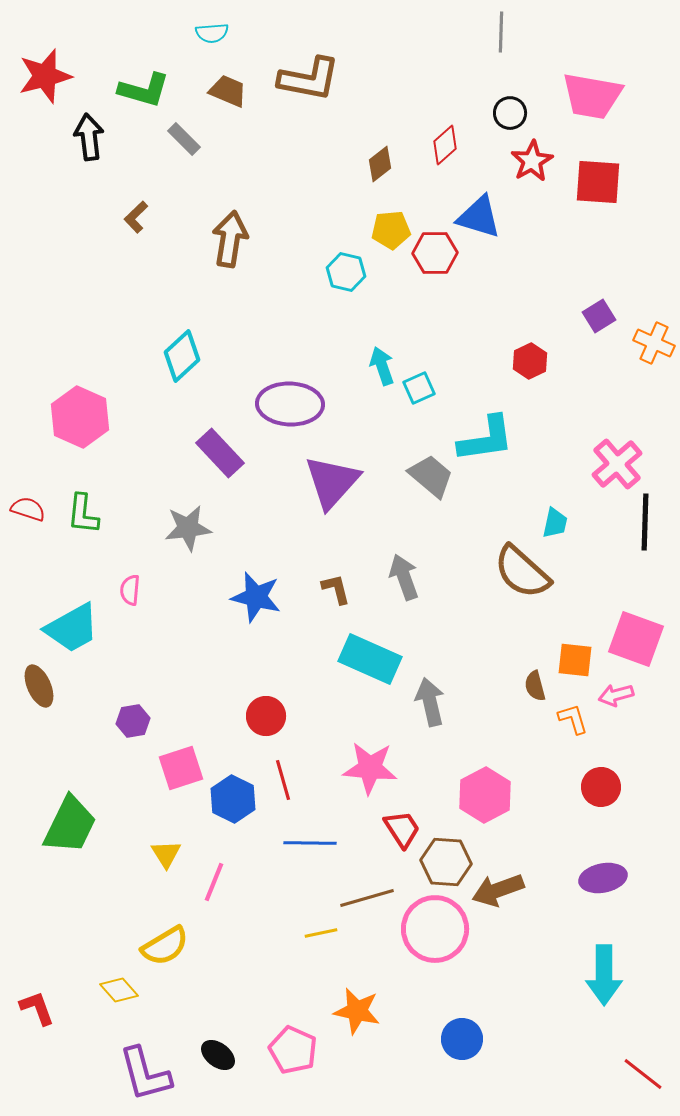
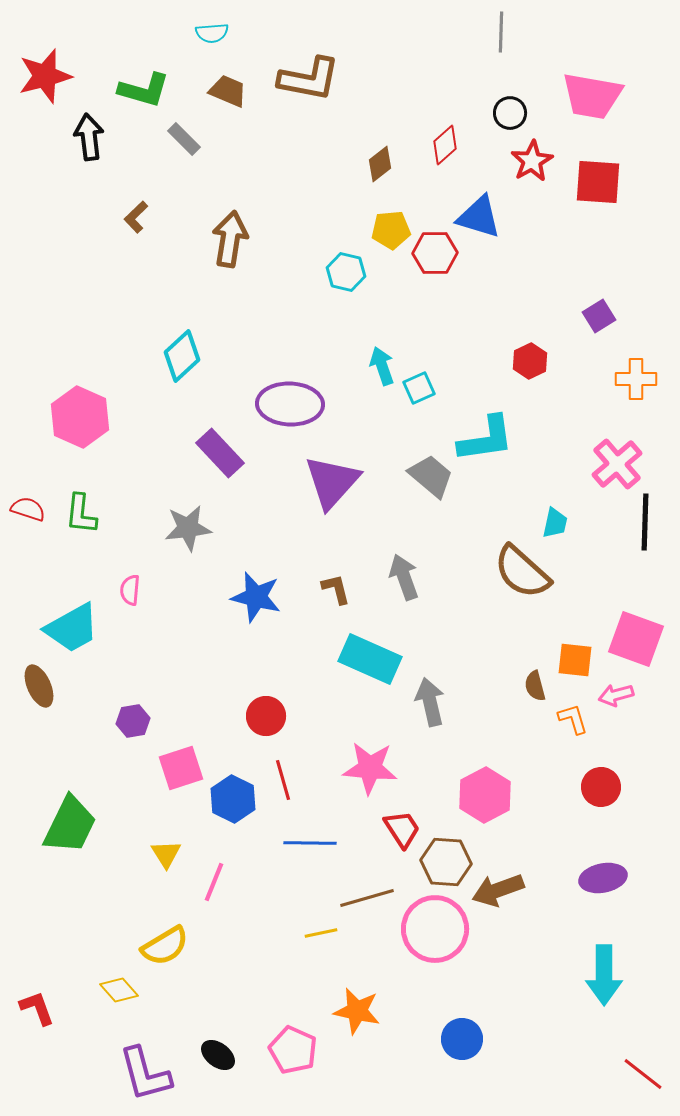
orange cross at (654, 343): moved 18 px left, 36 px down; rotated 24 degrees counterclockwise
green L-shape at (83, 514): moved 2 px left
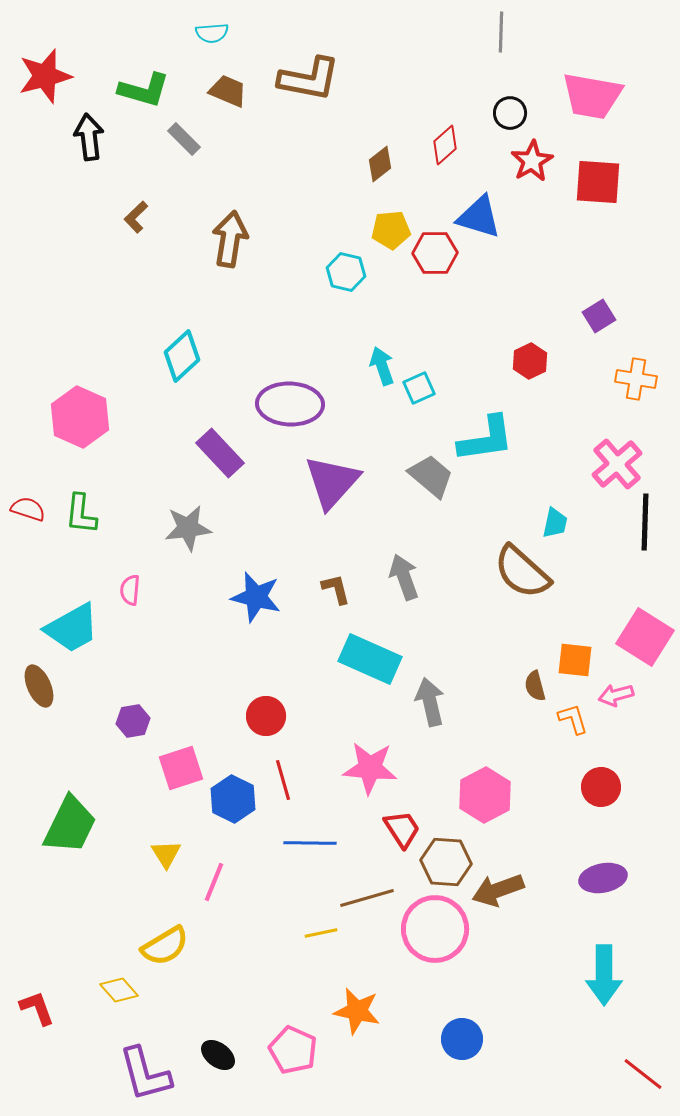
orange cross at (636, 379): rotated 9 degrees clockwise
pink square at (636, 639): moved 9 px right, 2 px up; rotated 12 degrees clockwise
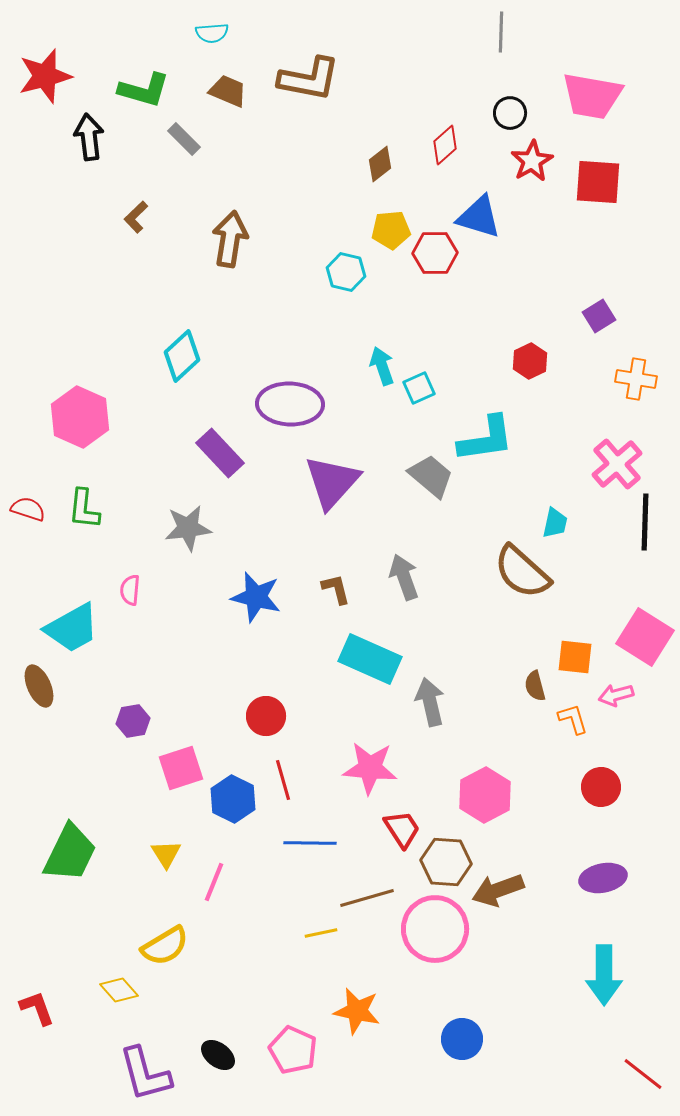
green L-shape at (81, 514): moved 3 px right, 5 px up
orange square at (575, 660): moved 3 px up
green trapezoid at (70, 825): moved 28 px down
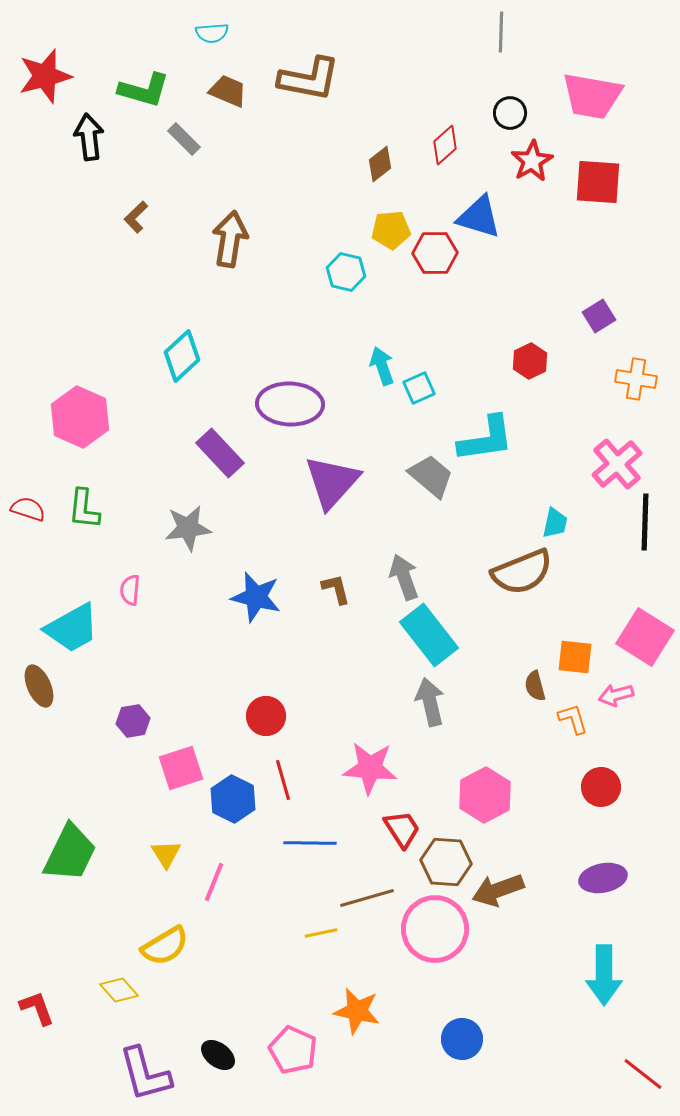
brown semicircle at (522, 572): rotated 64 degrees counterclockwise
cyan rectangle at (370, 659): moved 59 px right, 24 px up; rotated 28 degrees clockwise
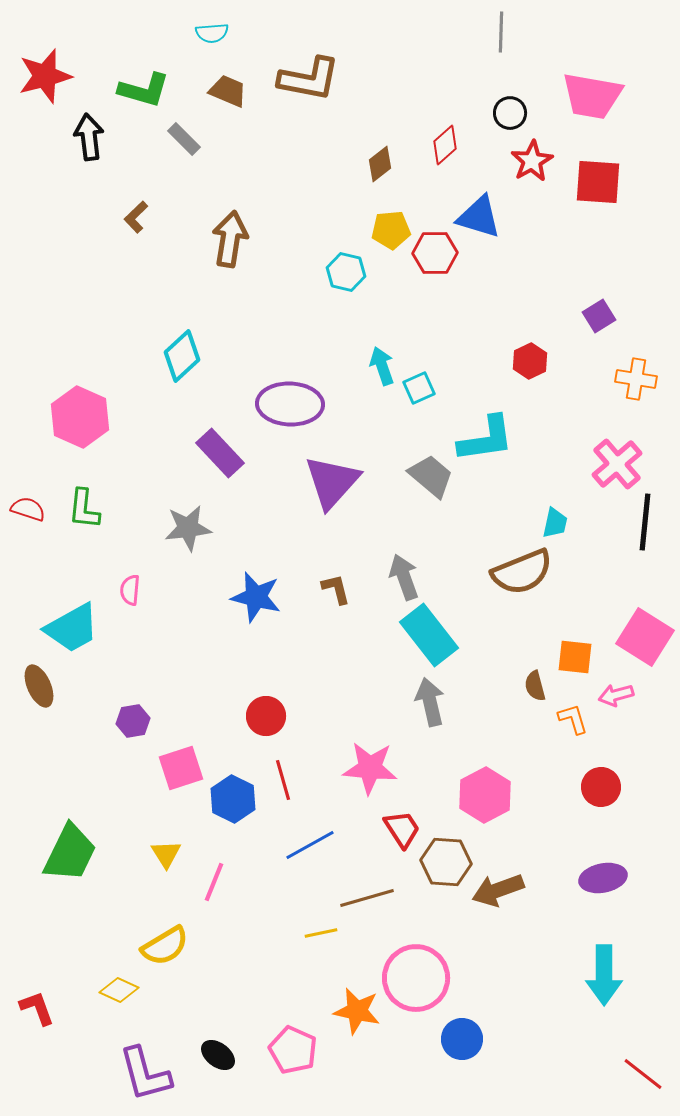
black line at (645, 522): rotated 4 degrees clockwise
blue line at (310, 843): moved 2 px down; rotated 30 degrees counterclockwise
pink circle at (435, 929): moved 19 px left, 49 px down
yellow diamond at (119, 990): rotated 24 degrees counterclockwise
